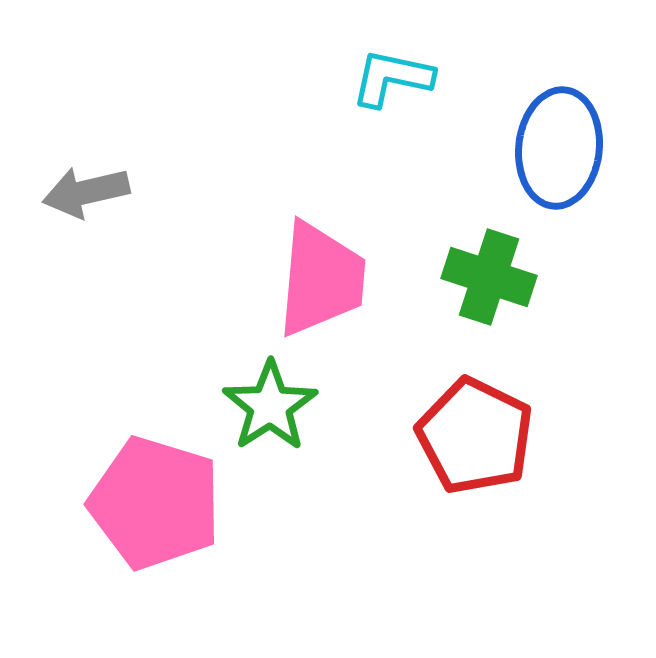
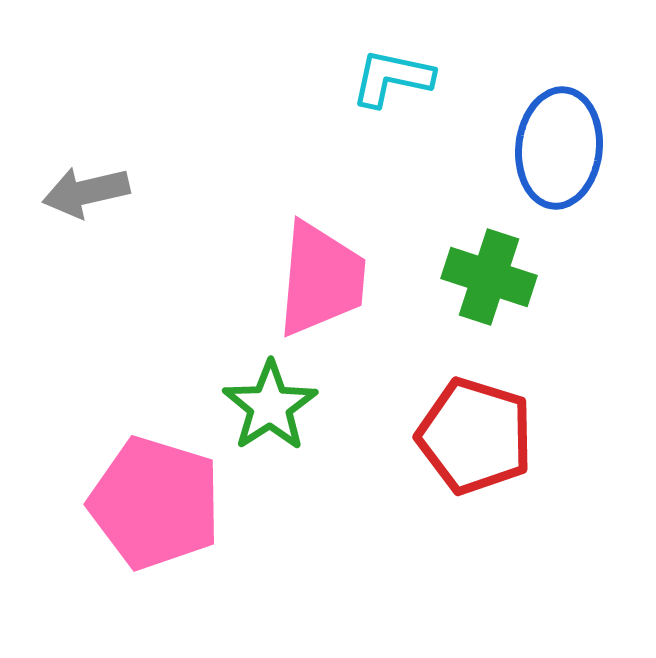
red pentagon: rotated 9 degrees counterclockwise
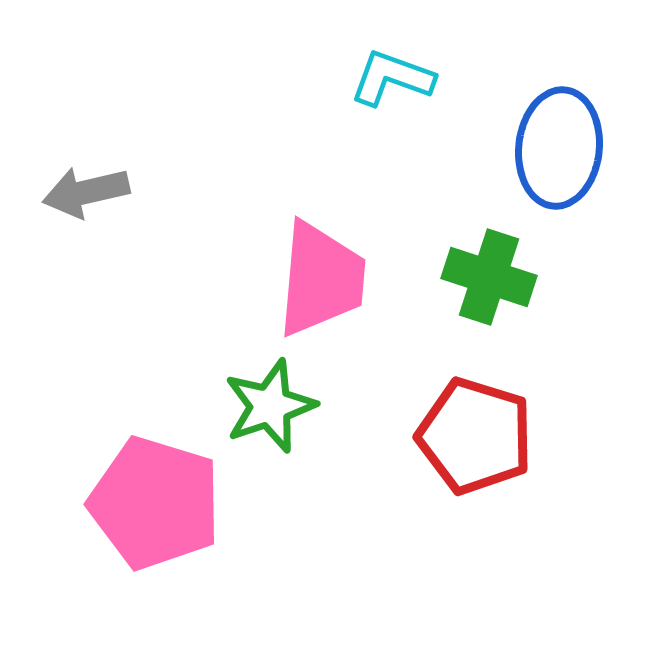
cyan L-shape: rotated 8 degrees clockwise
green star: rotated 14 degrees clockwise
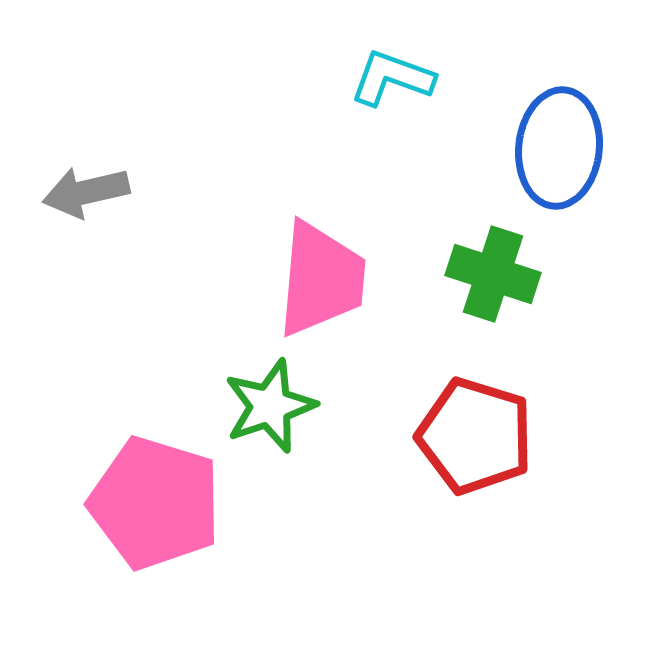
green cross: moved 4 px right, 3 px up
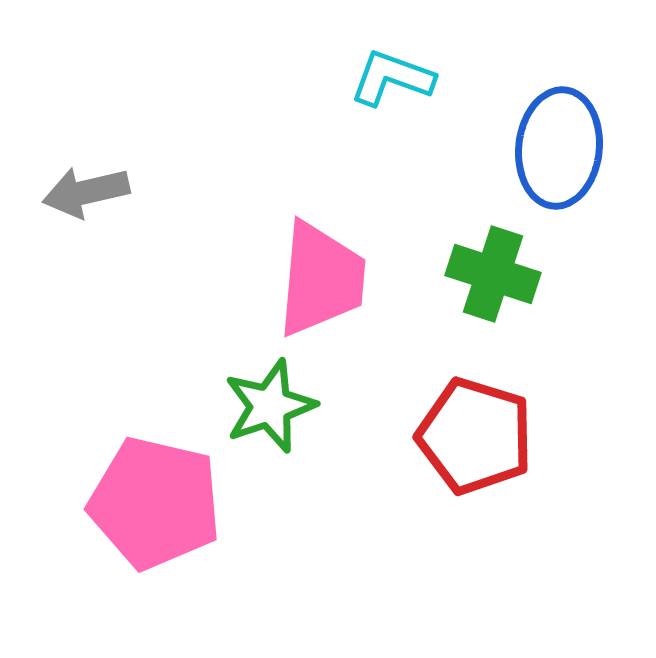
pink pentagon: rotated 4 degrees counterclockwise
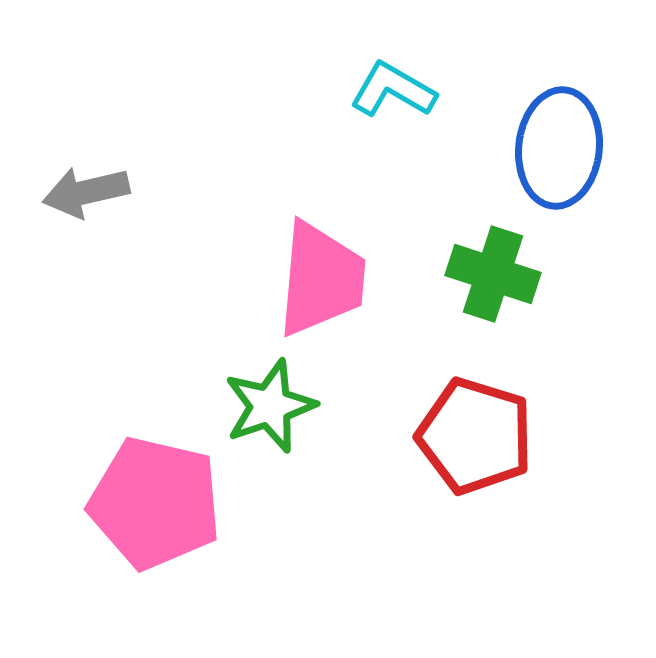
cyan L-shape: moved 1 px right, 12 px down; rotated 10 degrees clockwise
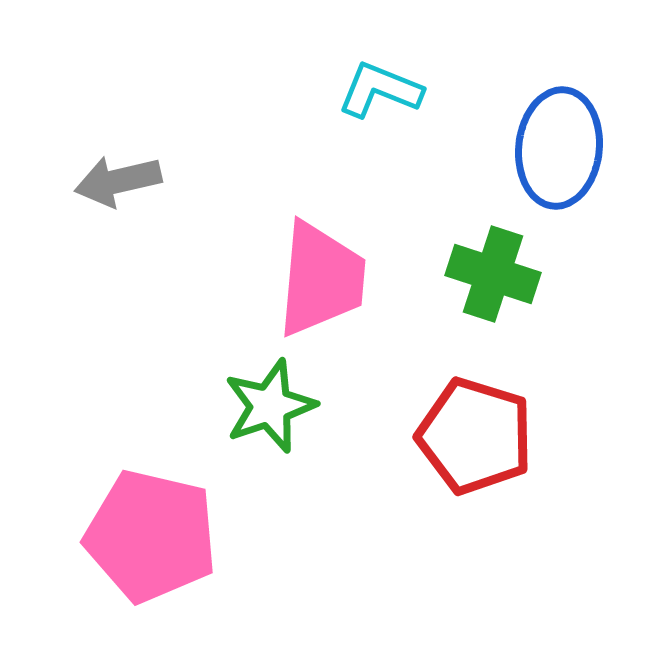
cyan L-shape: moved 13 px left; rotated 8 degrees counterclockwise
gray arrow: moved 32 px right, 11 px up
pink pentagon: moved 4 px left, 33 px down
